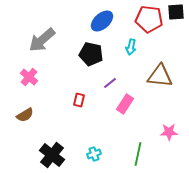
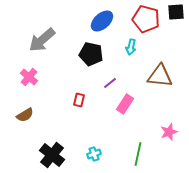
red pentagon: moved 3 px left; rotated 8 degrees clockwise
pink star: rotated 18 degrees counterclockwise
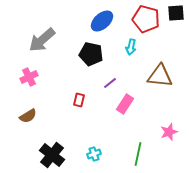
black square: moved 1 px down
pink cross: rotated 24 degrees clockwise
brown semicircle: moved 3 px right, 1 px down
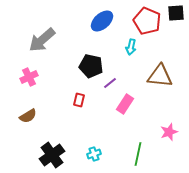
red pentagon: moved 1 px right, 2 px down; rotated 8 degrees clockwise
black pentagon: moved 12 px down
black cross: rotated 15 degrees clockwise
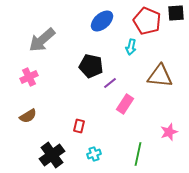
red rectangle: moved 26 px down
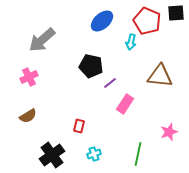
cyan arrow: moved 5 px up
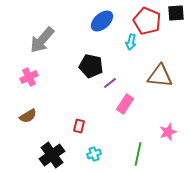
gray arrow: rotated 8 degrees counterclockwise
pink star: moved 1 px left
